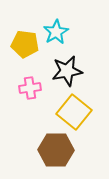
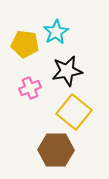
pink cross: rotated 15 degrees counterclockwise
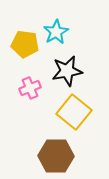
brown hexagon: moved 6 px down
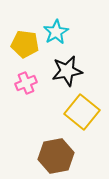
pink cross: moved 4 px left, 5 px up
yellow square: moved 8 px right
brown hexagon: rotated 12 degrees counterclockwise
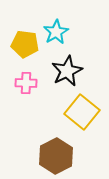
black star: rotated 16 degrees counterclockwise
pink cross: rotated 25 degrees clockwise
brown hexagon: rotated 16 degrees counterclockwise
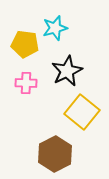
cyan star: moved 1 px left, 4 px up; rotated 15 degrees clockwise
brown hexagon: moved 1 px left, 2 px up
